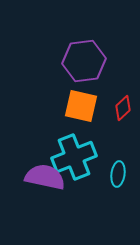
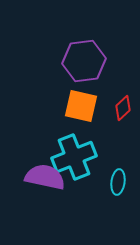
cyan ellipse: moved 8 px down
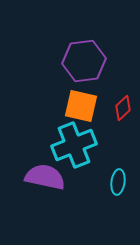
cyan cross: moved 12 px up
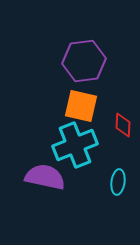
red diamond: moved 17 px down; rotated 45 degrees counterclockwise
cyan cross: moved 1 px right
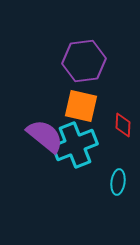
purple semicircle: moved 41 px up; rotated 27 degrees clockwise
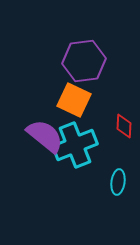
orange square: moved 7 px left, 6 px up; rotated 12 degrees clockwise
red diamond: moved 1 px right, 1 px down
